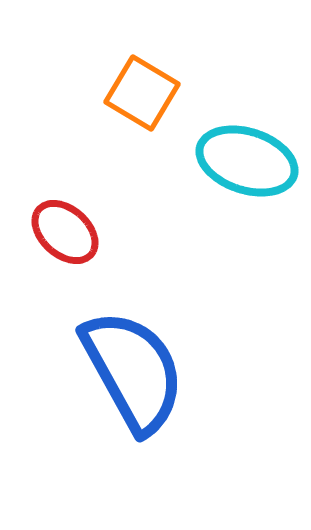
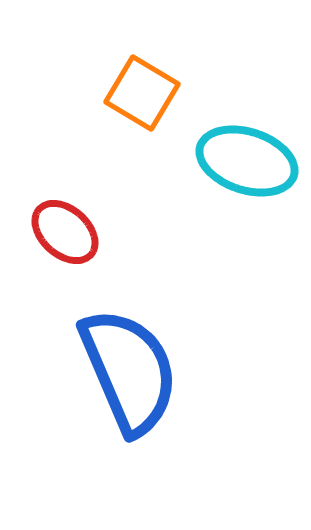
blue semicircle: moved 4 px left; rotated 6 degrees clockwise
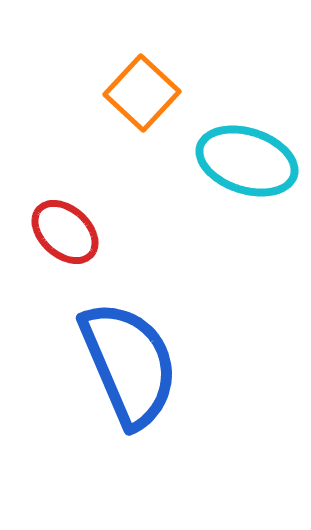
orange square: rotated 12 degrees clockwise
blue semicircle: moved 7 px up
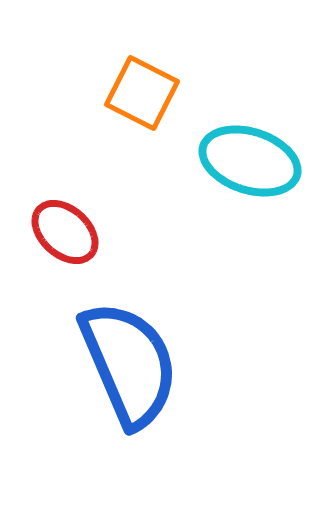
orange square: rotated 16 degrees counterclockwise
cyan ellipse: moved 3 px right
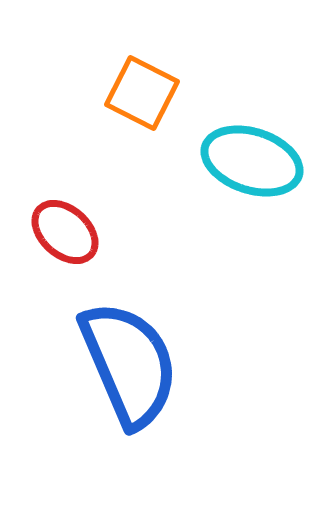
cyan ellipse: moved 2 px right
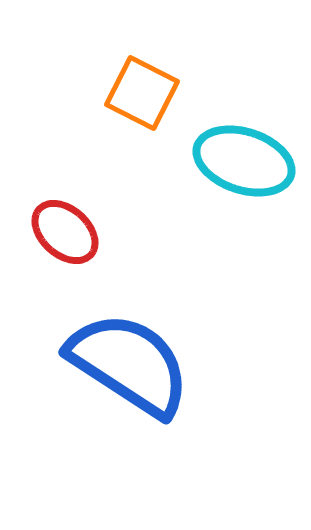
cyan ellipse: moved 8 px left
blue semicircle: rotated 34 degrees counterclockwise
